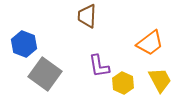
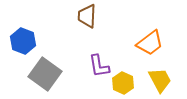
blue hexagon: moved 1 px left, 3 px up
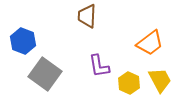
yellow hexagon: moved 6 px right
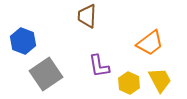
gray square: moved 1 px right; rotated 20 degrees clockwise
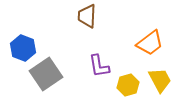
blue hexagon: moved 7 px down
yellow hexagon: moved 1 px left, 2 px down; rotated 20 degrees clockwise
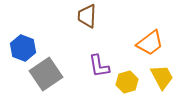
yellow trapezoid: moved 2 px right, 3 px up
yellow hexagon: moved 1 px left, 3 px up
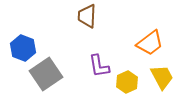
yellow hexagon: rotated 10 degrees counterclockwise
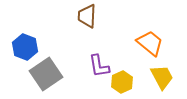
orange trapezoid: rotated 104 degrees counterclockwise
blue hexagon: moved 2 px right, 1 px up
yellow hexagon: moved 5 px left
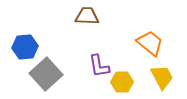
brown trapezoid: rotated 90 degrees clockwise
blue hexagon: rotated 25 degrees counterclockwise
gray square: rotated 8 degrees counterclockwise
yellow hexagon: rotated 25 degrees clockwise
